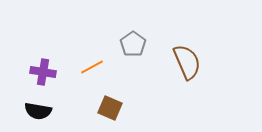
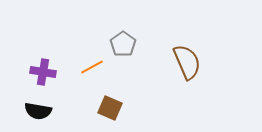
gray pentagon: moved 10 px left
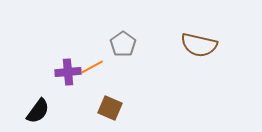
brown semicircle: moved 12 px right, 17 px up; rotated 126 degrees clockwise
purple cross: moved 25 px right; rotated 15 degrees counterclockwise
black semicircle: rotated 64 degrees counterclockwise
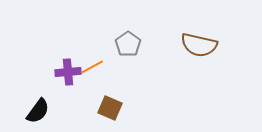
gray pentagon: moved 5 px right
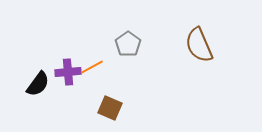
brown semicircle: rotated 54 degrees clockwise
black semicircle: moved 27 px up
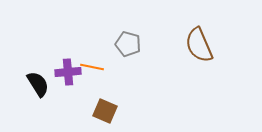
gray pentagon: rotated 20 degrees counterclockwise
orange line: rotated 40 degrees clockwise
black semicircle: rotated 68 degrees counterclockwise
brown square: moved 5 px left, 3 px down
